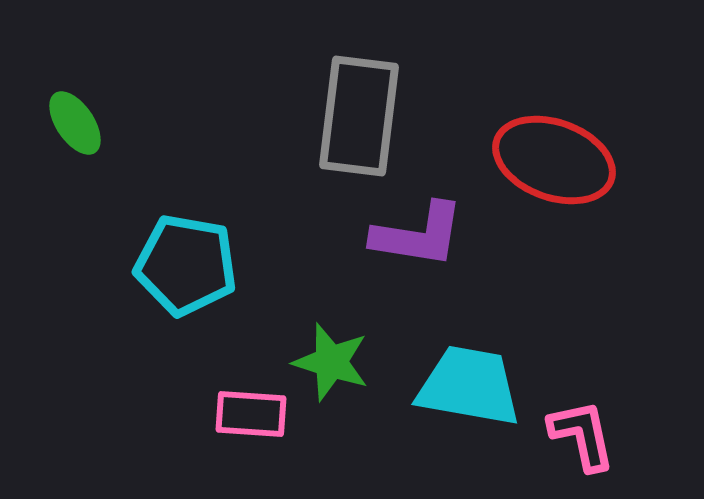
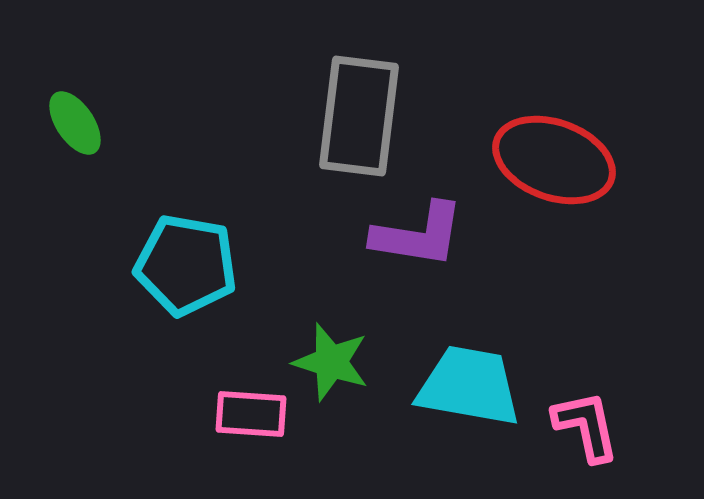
pink L-shape: moved 4 px right, 9 px up
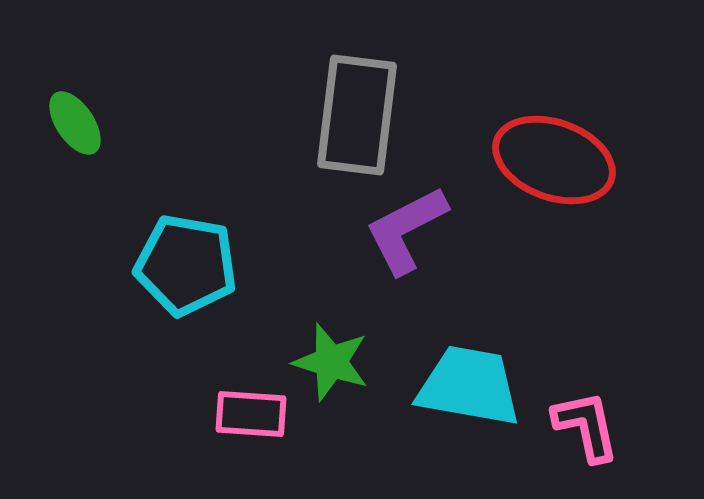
gray rectangle: moved 2 px left, 1 px up
purple L-shape: moved 12 px left, 5 px up; rotated 144 degrees clockwise
